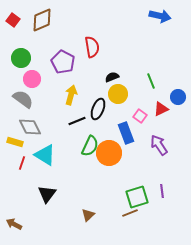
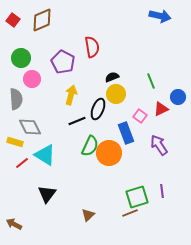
yellow circle: moved 2 px left
gray semicircle: moved 7 px left; rotated 50 degrees clockwise
red line: rotated 32 degrees clockwise
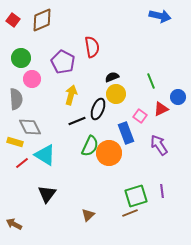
green square: moved 1 px left, 1 px up
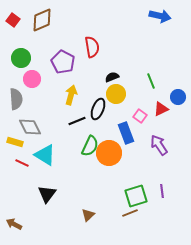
red line: rotated 64 degrees clockwise
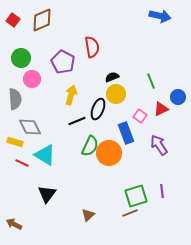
gray semicircle: moved 1 px left
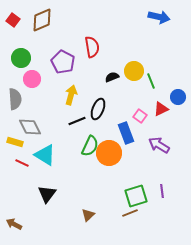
blue arrow: moved 1 px left, 1 px down
yellow circle: moved 18 px right, 23 px up
purple arrow: rotated 25 degrees counterclockwise
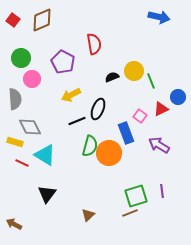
red semicircle: moved 2 px right, 3 px up
yellow arrow: rotated 132 degrees counterclockwise
green semicircle: rotated 10 degrees counterclockwise
